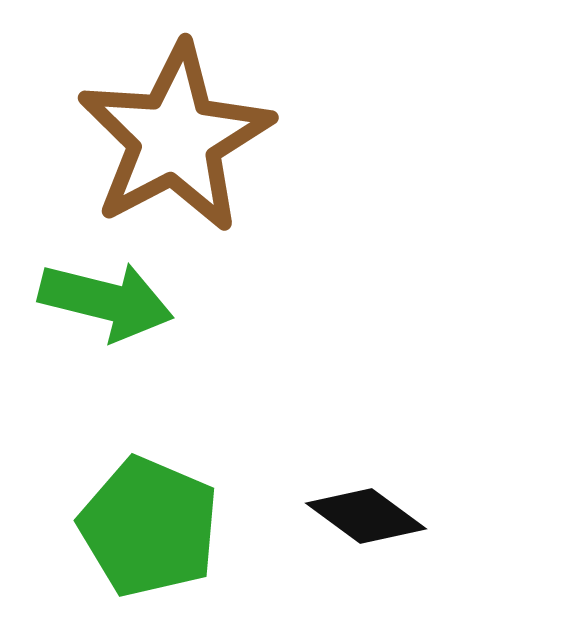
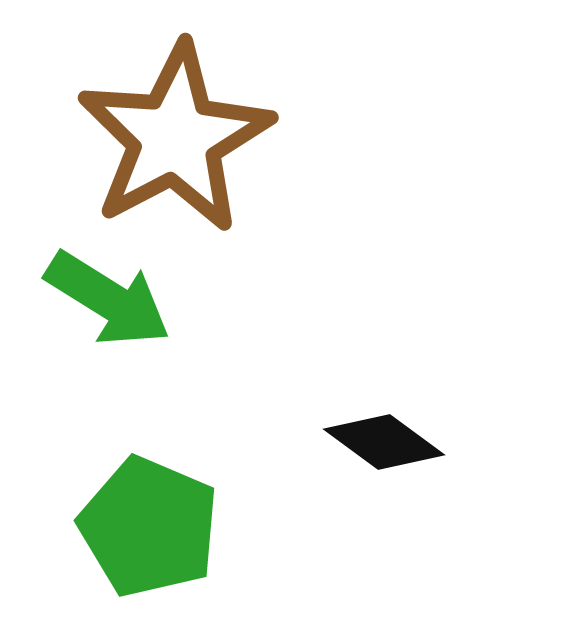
green arrow: moved 2 px right, 2 px up; rotated 18 degrees clockwise
black diamond: moved 18 px right, 74 px up
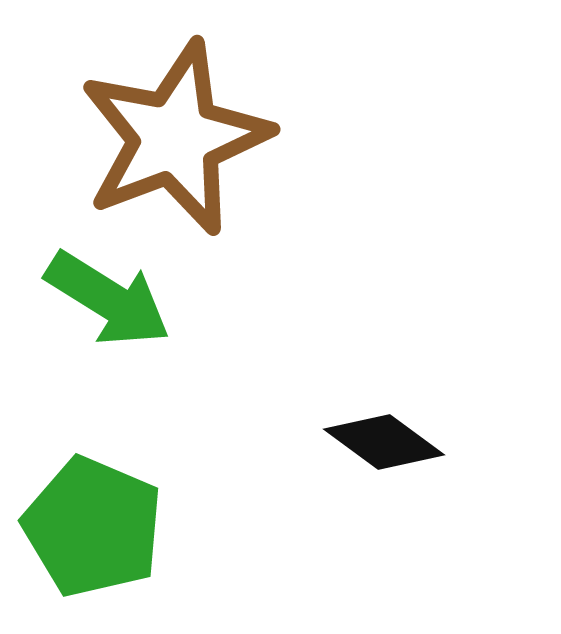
brown star: rotated 7 degrees clockwise
green pentagon: moved 56 px left
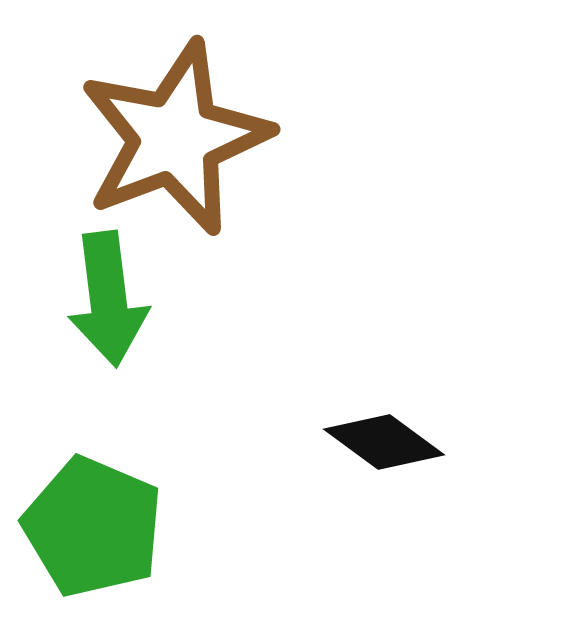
green arrow: rotated 51 degrees clockwise
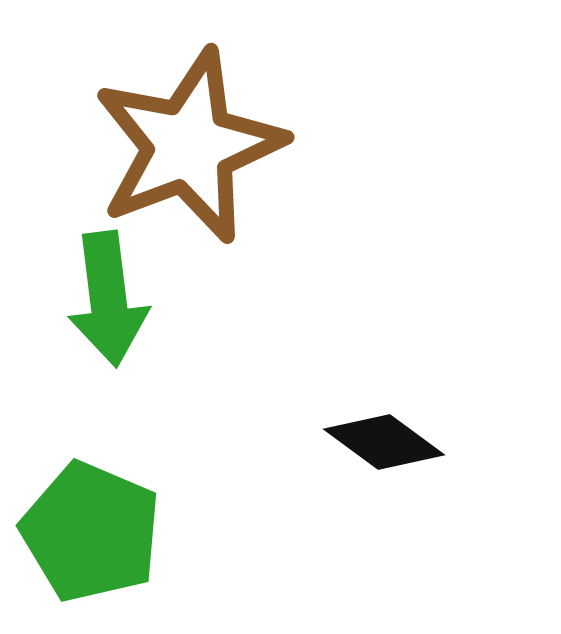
brown star: moved 14 px right, 8 px down
green pentagon: moved 2 px left, 5 px down
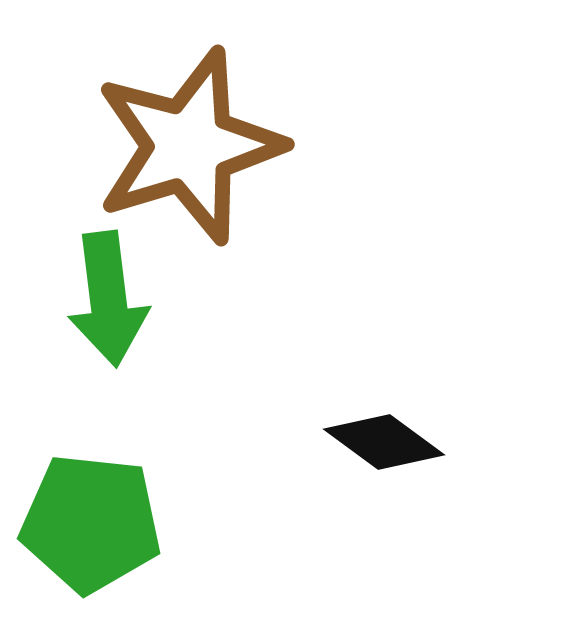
brown star: rotated 4 degrees clockwise
green pentagon: moved 9 px up; rotated 17 degrees counterclockwise
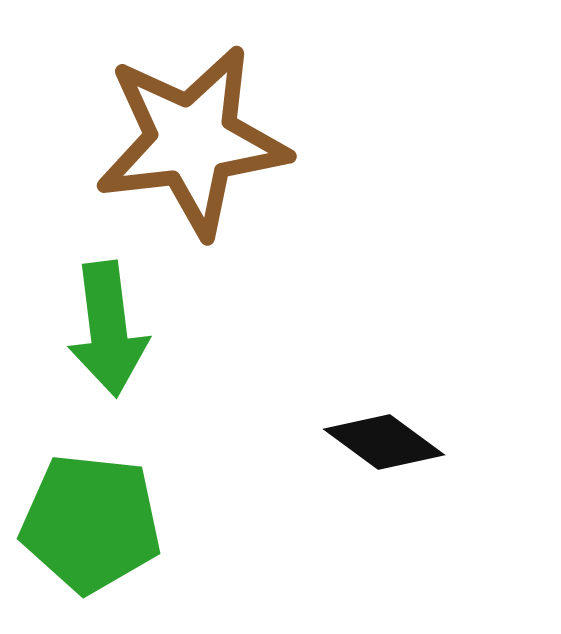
brown star: moved 3 px right, 5 px up; rotated 10 degrees clockwise
green arrow: moved 30 px down
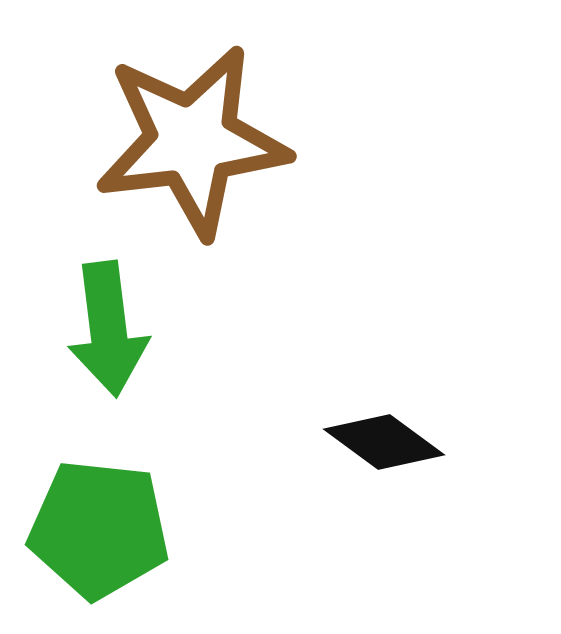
green pentagon: moved 8 px right, 6 px down
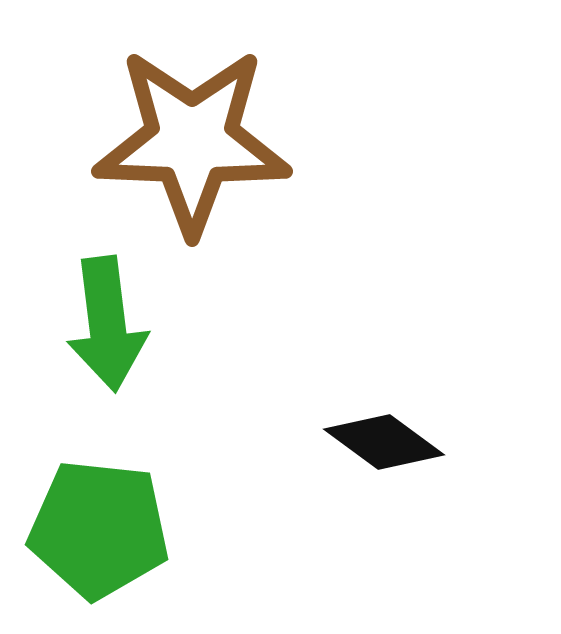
brown star: rotated 9 degrees clockwise
green arrow: moved 1 px left, 5 px up
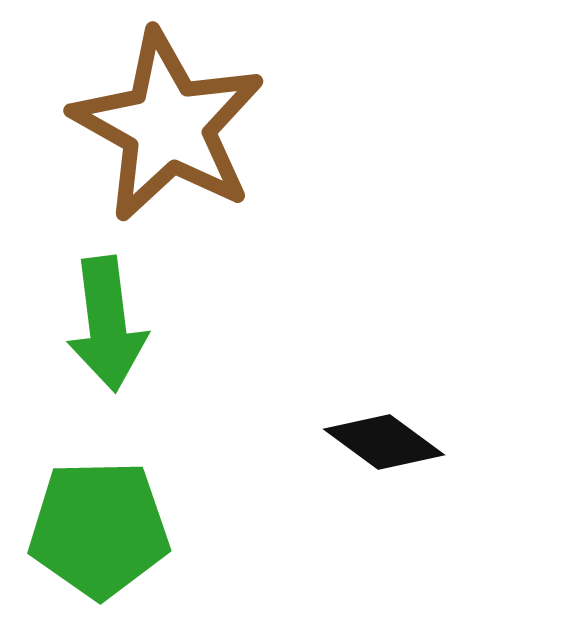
brown star: moved 24 px left, 15 px up; rotated 27 degrees clockwise
green pentagon: rotated 7 degrees counterclockwise
